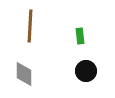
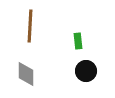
green rectangle: moved 2 px left, 5 px down
gray diamond: moved 2 px right
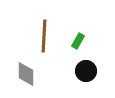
brown line: moved 14 px right, 10 px down
green rectangle: rotated 35 degrees clockwise
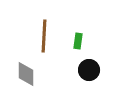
green rectangle: rotated 21 degrees counterclockwise
black circle: moved 3 px right, 1 px up
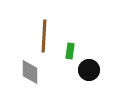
green rectangle: moved 8 px left, 10 px down
gray diamond: moved 4 px right, 2 px up
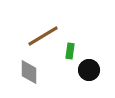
brown line: moved 1 px left; rotated 56 degrees clockwise
gray diamond: moved 1 px left
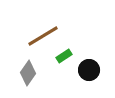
green rectangle: moved 6 px left, 5 px down; rotated 49 degrees clockwise
gray diamond: moved 1 px left, 1 px down; rotated 35 degrees clockwise
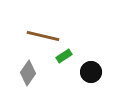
brown line: rotated 44 degrees clockwise
black circle: moved 2 px right, 2 px down
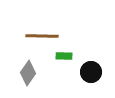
brown line: moved 1 px left; rotated 12 degrees counterclockwise
green rectangle: rotated 35 degrees clockwise
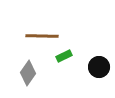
green rectangle: rotated 28 degrees counterclockwise
black circle: moved 8 px right, 5 px up
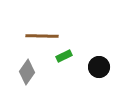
gray diamond: moved 1 px left, 1 px up
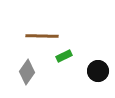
black circle: moved 1 px left, 4 px down
